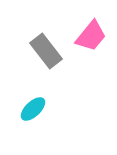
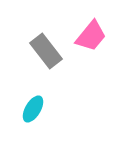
cyan ellipse: rotated 16 degrees counterclockwise
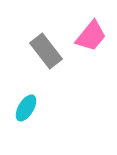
cyan ellipse: moved 7 px left, 1 px up
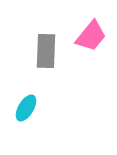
gray rectangle: rotated 40 degrees clockwise
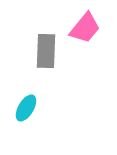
pink trapezoid: moved 6 px left, 8 px up
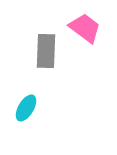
pink trapezoid: rotated 92 degrees counterclockwise
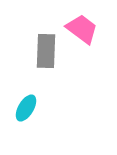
pink trapezoid: moved 3 px left, 1 px down
